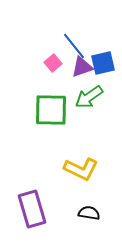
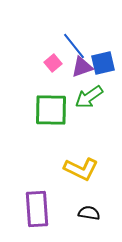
purple rectangle: moved 5 px right; rotated 12 degrees clockwise
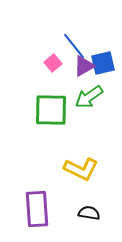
purple triangle: moved 2 px right, 1 px up; rotated 10 degrees counterclockwise
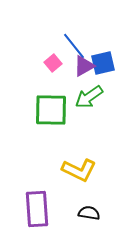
yellow L-shape: moved 2 px left, 1 px down
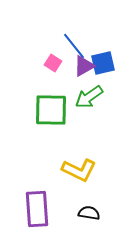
pink square: rotated 18 degrees counterclockwise
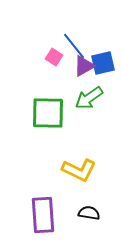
pink square: moved 1 px right, 6 px up
green arrow: moved 1 px down
green square: moved 3 px left, 3 px down
purple rectangle: moved 6 px right, 6 px down
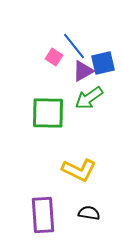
purple triangle: moved 1 px left, 5 px down
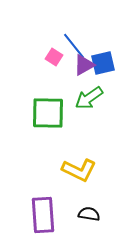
purple triangle: moved 1 px right, 6 px up
black semicircle: moved 1 px down
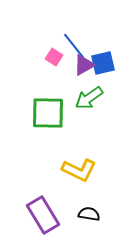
purple rectangle: rotated 27 degrees counterclockwise
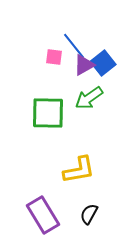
pink square: rotated 24 degrees counterclockwise
blue square: rotated 25 degrees counterclockwise
yellow L-shape: rotated 36 degrees counterclockwise
black semicircle: rotated 70 degrees counterclockwise
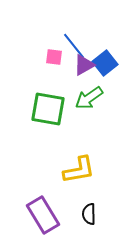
blue square: moved 2 px right
green square: moved 4 px up; rotated 9 degrees clockwise
black semicircle: rotated 30 degrees counterclockwise
